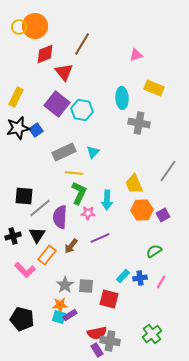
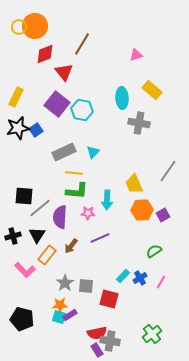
yellow rectangle at (154, 88): moved 2 px left, 2 px down; rotated 18 degrees clockwise
green L-shape at (79, 193): moved 2 px left, 2 px up; rotated 70 degrees clockwise
blue cross at (140, 278): rotated 24 degrees counterclockwise
gray star at (65, 285): moved 2 px up
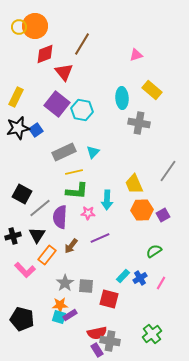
yellow line at (74, 173): moved 1 px up; rotated 18 degrees counterclockwise
black square at (24, 196): moved 2 px left, 2 px up; rotated 24 degrees clockwise
pink line at (161, 282): moved 1 px down
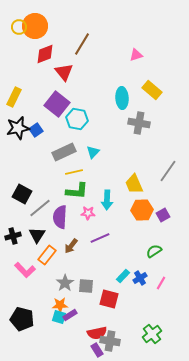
yellow rectangle at (16, 97): moved 2 px left
cyan hexagon at (82, 110): moved 5 px left, 9 px down
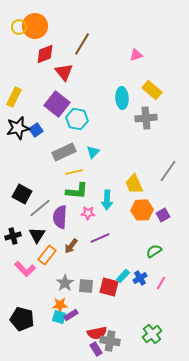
gray cross at (139, 123): moved 7 px right, 5 px up; rotated 15 degrees counterclockwise
pink L-shape at (25, 270): moved 1 px up
red square at (109, 299): moved 12 px up
purple rectangle at (70, 315): moved 1 px right
purple rectangle at (97, 350): moved 1 px left, 1 px up
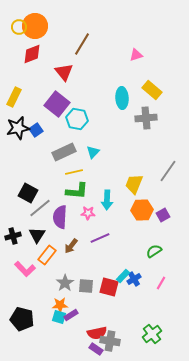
red diamond at (45, 54): moved 13 px left
yellow trapezoid at (134, 184): rotated 45 degrees clockwise
black square at (22, 194): moved 6 px right, 1 px up
blue cross at (140, 278): moved 6 px left, 1 px down
purple rectangle at (96, 349): rotated 24 degrees counterclockwise
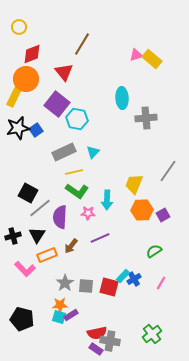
orange circle at (35, 26): moved 9 px left, 53 px down
yellow rectangle at (152, 90): moved 31 px up
green L-shape at (77, 191): rotated 30 degrees clockwise
orange rectangle at (47, 255): rotated 30 degrees clockwise
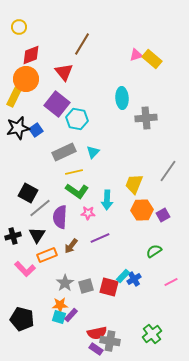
red diamond at (32, 54): moved 1 px left, 1 px down
pink line at (161, 283): moved 10 px right, 1 px up; rotated 32 degrees clockwise
gray square at (86, 286): rotated 21 degrees counterclockwise
purple rectangle at (71, 315): rotated 16 degrees counterclockwise
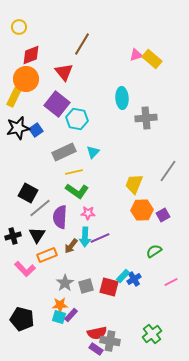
cyan arrow at (107, 200): moved 22 px left, 37 px down
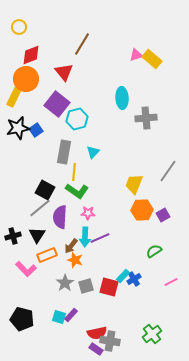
cyan hexagon at (77, 119): rotated 25 degrees counterclockwise
gray rectangle at (64, 152): rotated 55 degrees counterclockwise
yellow line at (74, 172): rotated 72 degrees counterclockwise
black square at (28, 193): moved 17 px right, 3 px up
pink L-shape at (25, 269): moved 1 px right
orange star at (60, 305): moved 15 px right, 45 px up; rotated 21 degrees clockwise
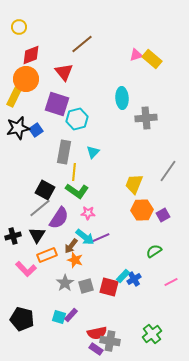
brown line at (82, 44): rotated 20 degrees clockwise
purple square at (57, 104): rotated 20 degrees counterclockwise
purple semicircle at (60, 217): moved 1 px left, 1 px down; rotated 150 degrees counterclockwise
cyan arrow at (85, 237): rotated 54 degrees counterclockwise
